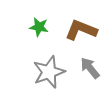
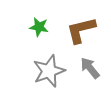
brown L-shape: rotated 36 degrees counterclockwise
gray star: moved 1 px up
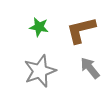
gray star: moved 9 px left
